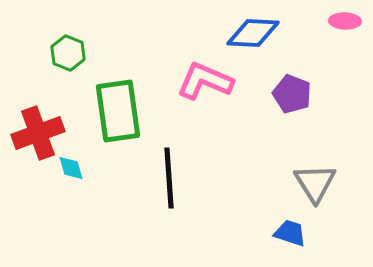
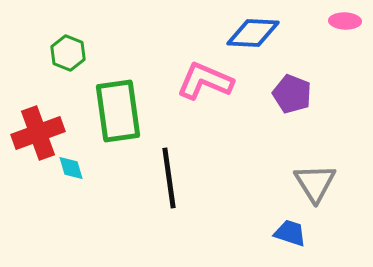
black line: rotated 4 degrees counterclockwise
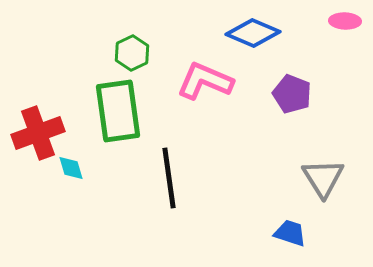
blue diamond: rotated 20 degrees clockwise
green hexagon: moved 64 px right; rotated 12 degrees clockwise
gray triangle: moved 8 px right, 5 px up
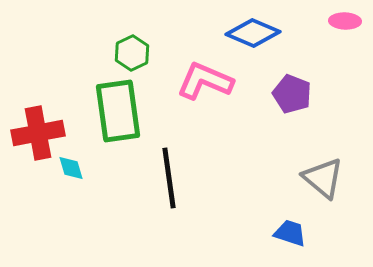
red cross: rotated 9 degrees clockwise
gray triangle: rotated 18 degrees counterclockwise
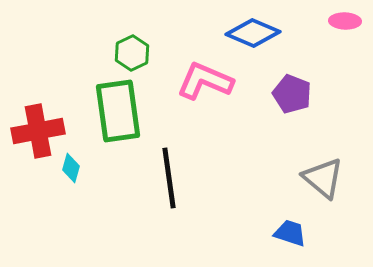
red cross: moved 2 px up
cyan diamond: rotated 32 degrees clockwise
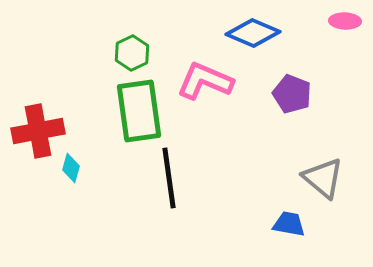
green rectangle: moved 21 px right
blue trapezoid: moved 1 px left, 9 px up; rotated 8 degrees counterclockwise
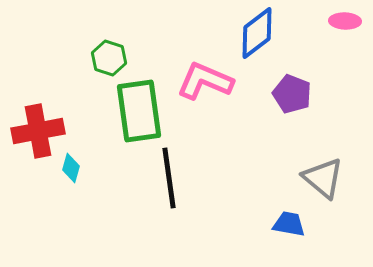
blue diamond: moved 4 px right; rotated 60 degrees counterclockwise
green hexagon: moved 23 px left, 5 px down; rotated 16 degrees counterclockwise
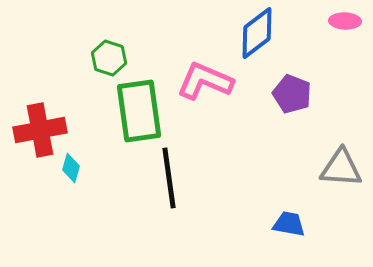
red cross: moved 2 px right, 1 px up
gray triangle: moved 18 px right, 10 px up; rotated 36 degrees counterclockwise
